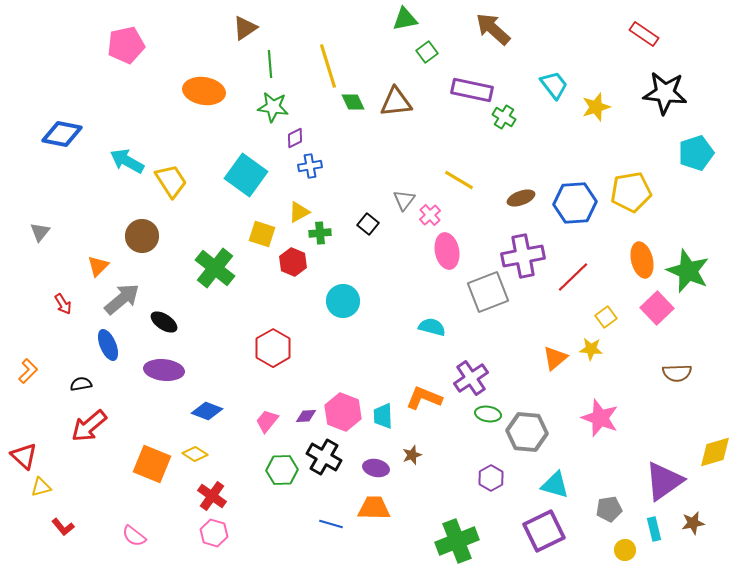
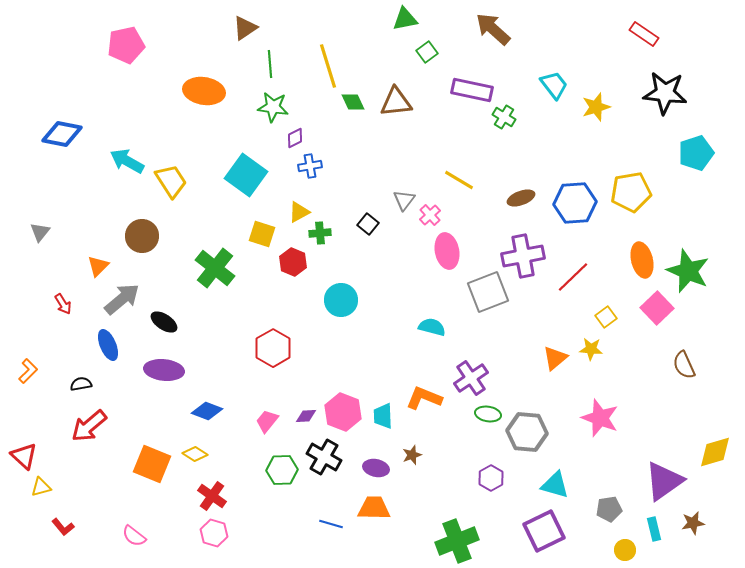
cyan circle at (343, 301): moved 2 px left, 1 px up
brown semicircle at (677, 373): moved 7 px right, 8 px up; rotated 68 degrees clockwise
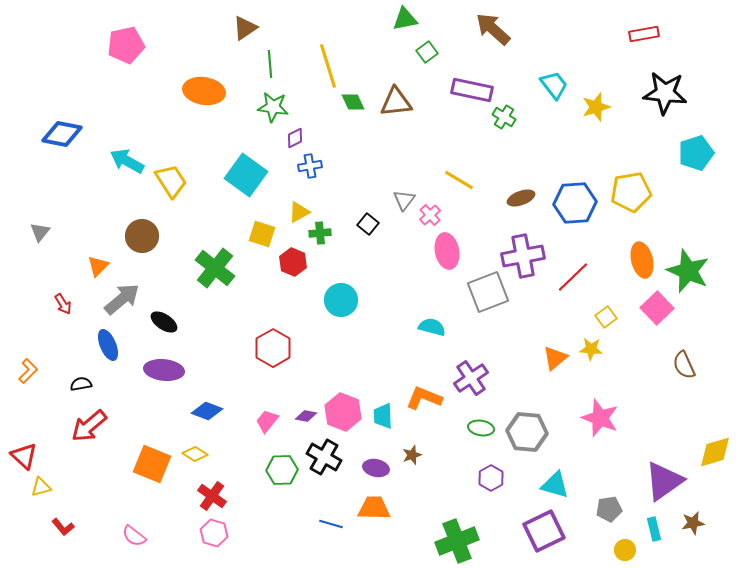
red rectangle at (644, 34): rotated 44 degrees counterclockwise
green ellipse at (488, 414): moved 7 px left, 14 px down
purple diamond at (306, 416): rotated 15 degrees clockwise
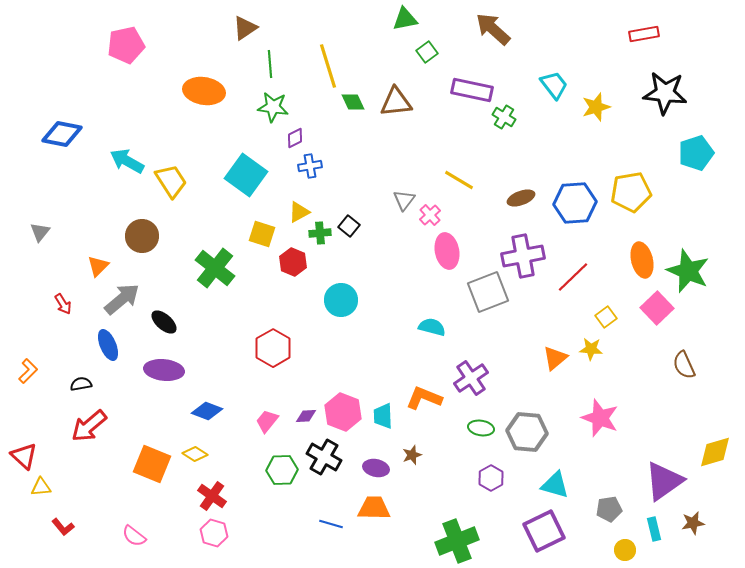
black square at (368, 224): moved 19 px left, 2 px down
black ellipse at (164, 322): rotated 8 degrees clockwise
purple diamond at (306, 416): rotated 15 degrees counterclockwise
yellow triangle at (41, 487): rotated 10 degrees clockwise
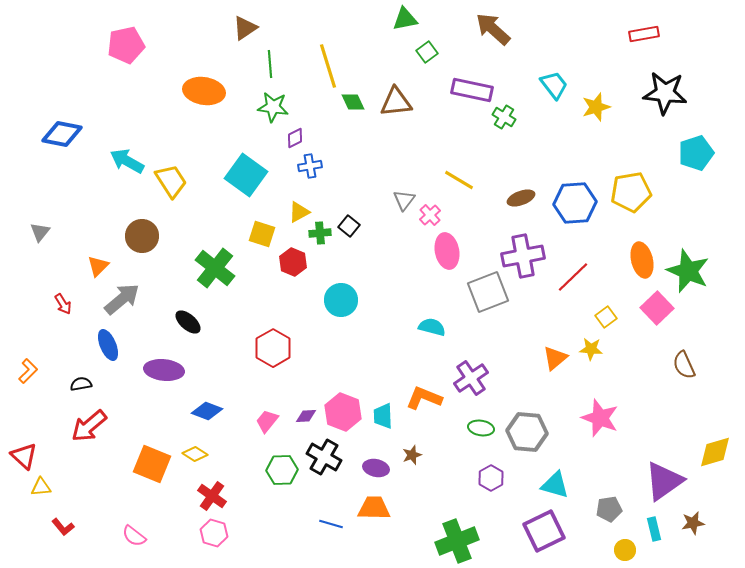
black ellipse at (164, 322): moved 24 px right
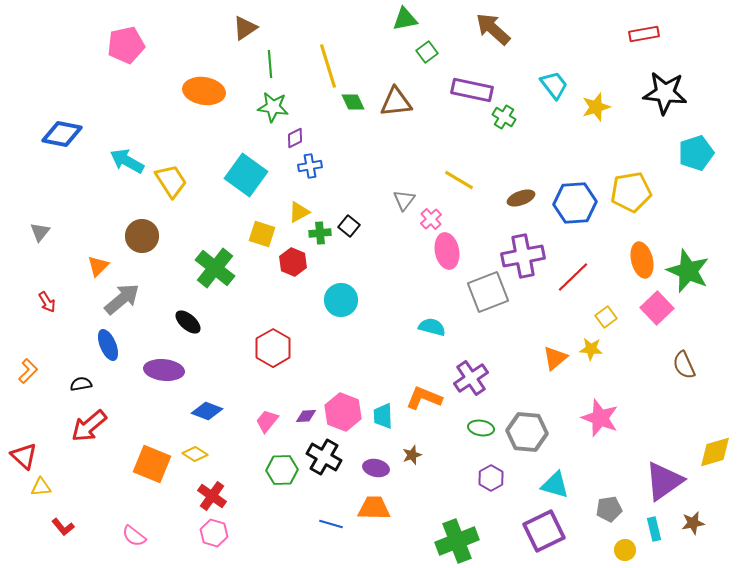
pink cross at (430, 215): moved 1 px right, 4 px down
red arrow at (63, 304): moved 16 px left, 2 px up
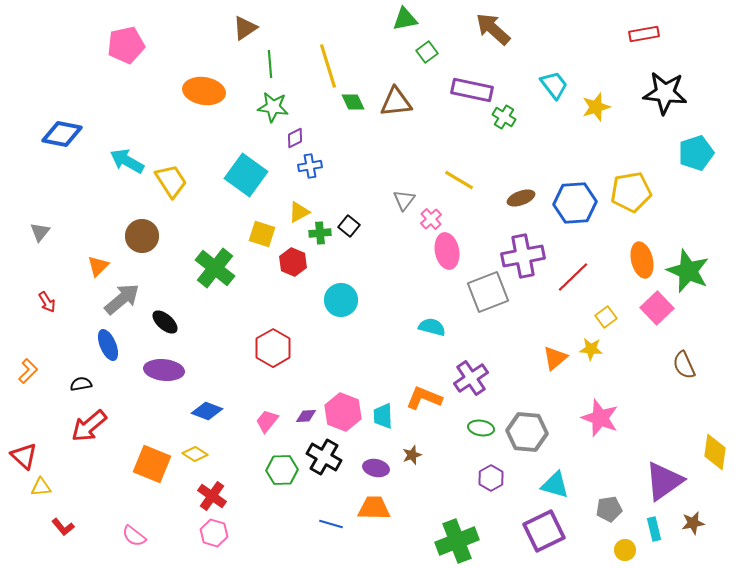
black ellipse at (188, 322): moved 23 px left
yellow diamond at (715, 452): rotated 66 degrees counterclockwise
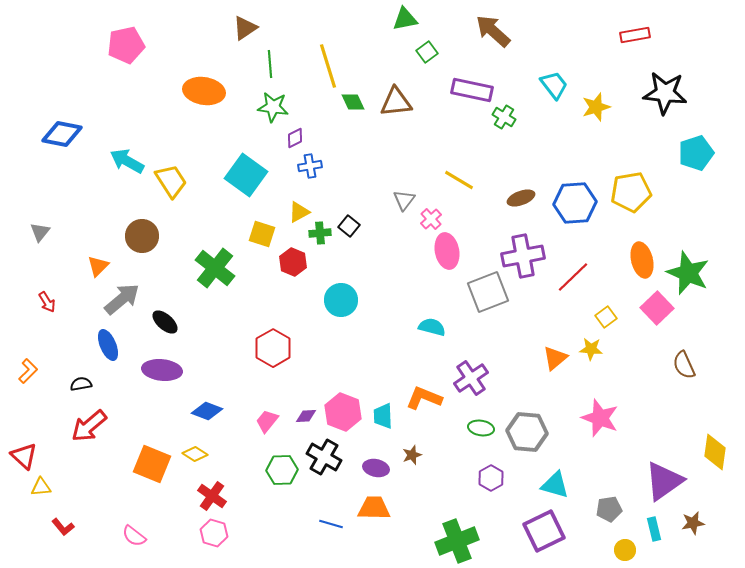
brown arrow at (493, 29): moved 2 px down
red rectangle at (644, 34): moved 9 px left, 1 px down
green star at (688, 271): moved 2 px down
purple ellipse at (164, 370): moved 2 px left
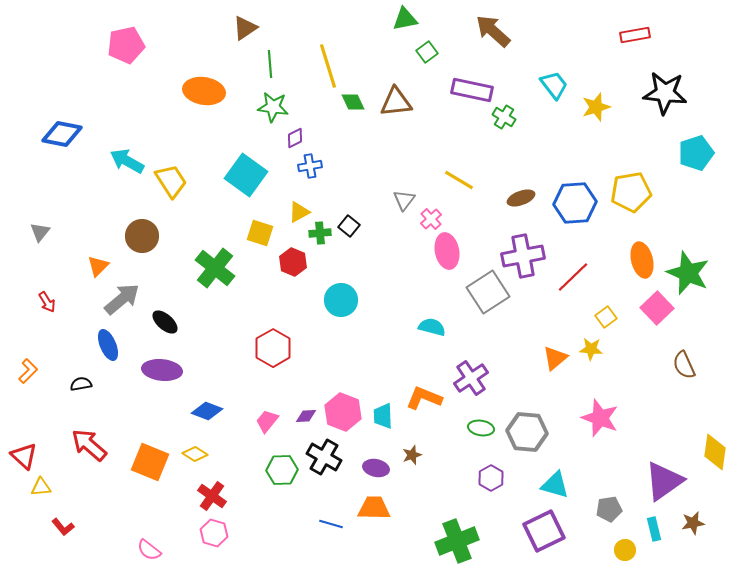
yellow square at (262, 234): moved 2 px left, 1 px up
gray square at (488, 292): rotated 12 degrees counterclockwise
red arrow at (89, 426): moved 19 px down; rotated 81 degrees clockwise
orange square at (152, 464): moved 2 px left, 2 px up
pink semicircle at (134, 536): moved 15 px right, 14 px down
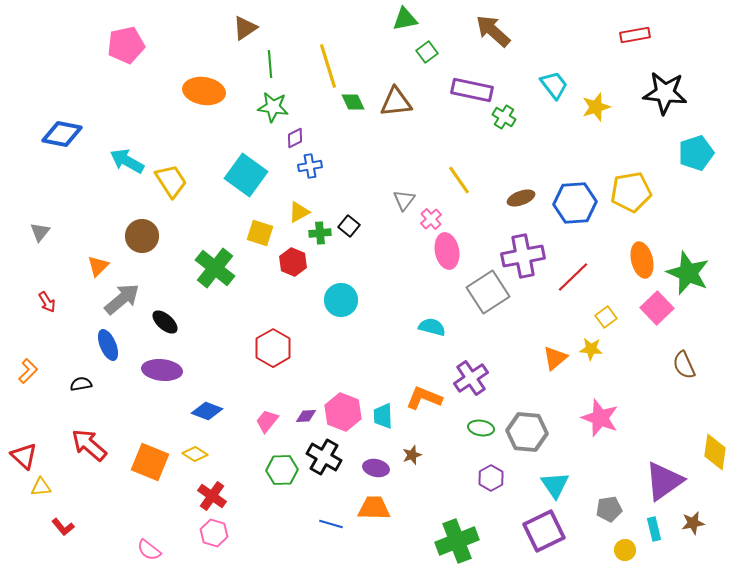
yellow line at (459, 180): rotated 24 degrees clockwise
cyan triangle at (555, 485): rotated 40 degrees clockwise
